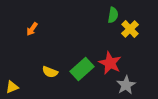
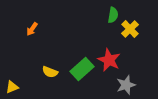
red star: moved 1 px left, 3 px up
gray star: rotated 12 degrees clockwise
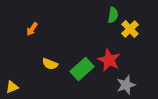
yellow semicircle: moved 8 px up
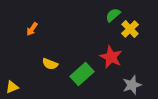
green semicircle: rotated 140 degrees counterclockwise
red star: moved 2 px right, 3 px up
green rectangle: moved 5 px down
gray star: moved 6 px right
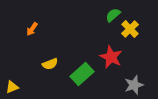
yellow semicircle: rotated 42 degrees counterclockwise
gray star: moved 2 px right
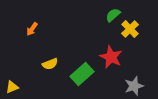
gray star: moved 1 px down
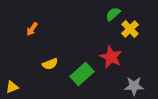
green semicircle: moved 1 px up
gray star: rotated 18 degrees clockwise
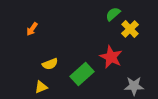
yellow triangle: moved 29 px right
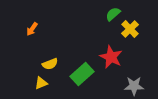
yellow triangle: moved 4 px up
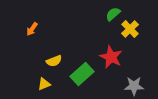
yellow semicircle: moved 4 px right, 3 px up
yellow triangle: moved 3 px right, 1 px down
